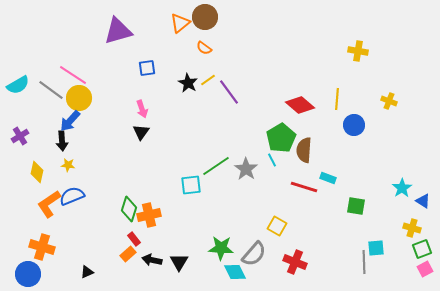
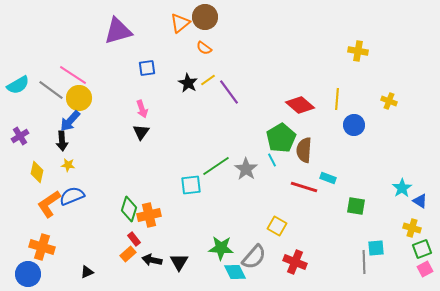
blue triangle at (423, 201): moved 3 px left
gray semicircle at (254, 254): moved 3 px down
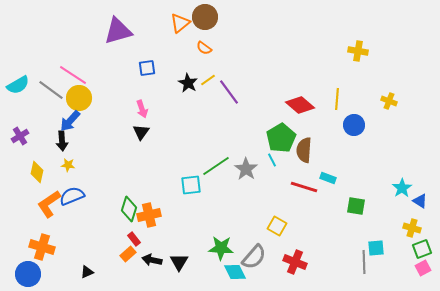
pink square at (425, 269): moved 2 px left, 1 px up
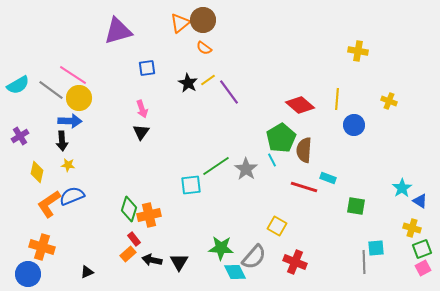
brown circle at (205, 17): moved 2 px left, 3 px down
blue arrow at (70, 121): rotated 130 degrees counterclockwise
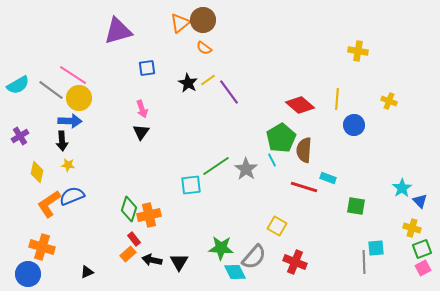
blue triangle at (420, 201): rotated 14 degrees clockwise
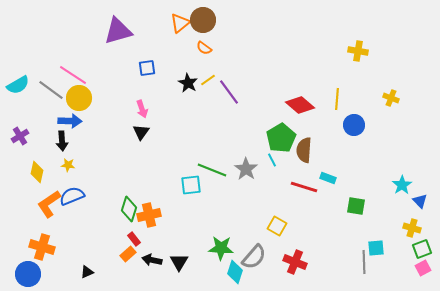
yellow cross at (389, 101): moved 2 px right, 3 px up
green line at (216, 166): moved 4 px left, 4 px down; rotated 56 degrees clockwise
cyan star at (402, 188): moved 3 px up
cyan diamond at (235, 272): rotated 45 degrees clockwise
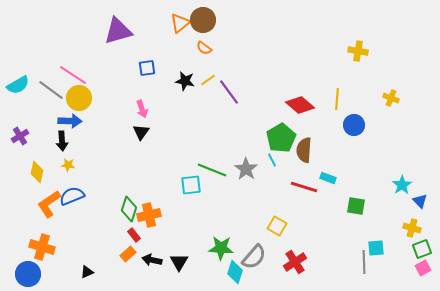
black star at (188, 83): moved 3 px left, 2 px up; rotated 18 degrees counterclockwise
red rectangle at (134, 239): moved 4 px up
red cross at (295, 262): rotated 35 degrees clockwise
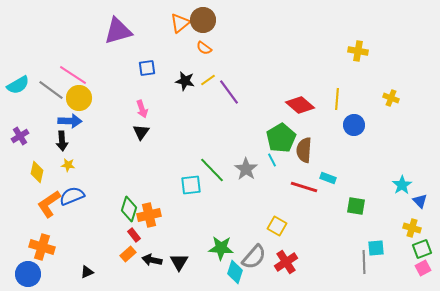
green line at (212, 170): rotated 24 degrees clockwise
red cross at (295, 262): moved 9 px left
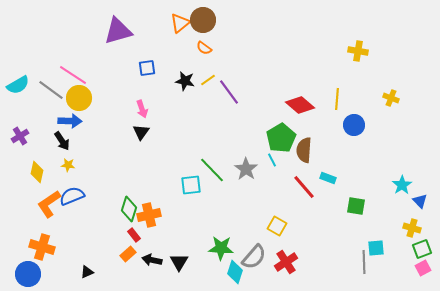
black arrow at (62, 141): rotated 30 degrees counterclockwise
red line at (304, 187): rotated 32 degrees clockwise
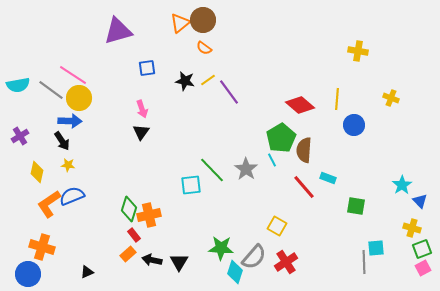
cyan semicircle at (18, 85): rotated 20 degrees clockwise
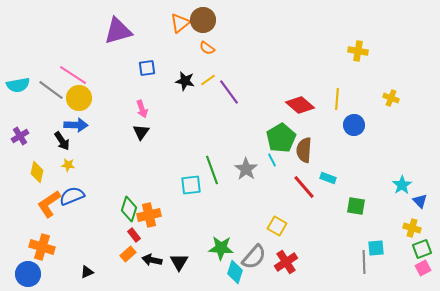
orange semicircle at (204, 48): moved 3 px right
blue arrow at (70, 121): moved 6 px right, 4 px down
green line at (212, 170): rotated 24 degrees clockwise
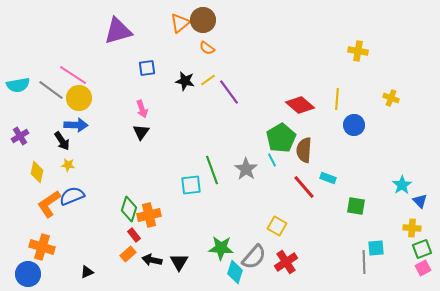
yellow cross at (412, 228): rotated 12 degrees counterclockwise
